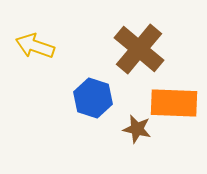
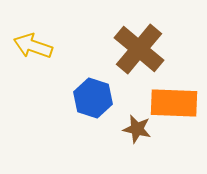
yellow arrow: moved 2 px left
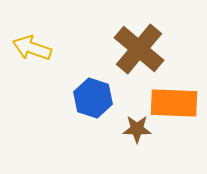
yellow arrow: moved 1 px left, 2 px down
brown star: rotated 12 degrees counterclockwise
